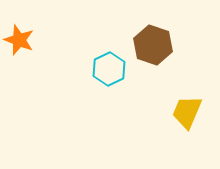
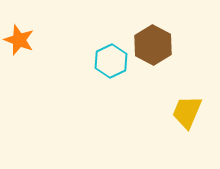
brown hexagon: rotated 9 degrees clockwise
cyan hexagon: moved 2 px right, 8 px up
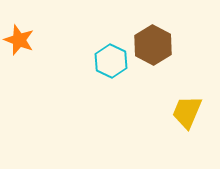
cyan hexagon: rotated 8 degrees counterclockwise
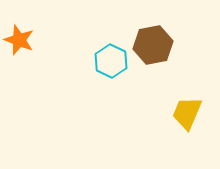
brown hexagon: rotated 21 degrees clockwise
yellow trapezoid: moved 1 px down
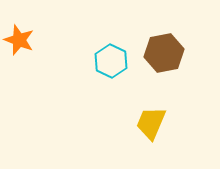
brown hexagon: moved 11 px right, 8 px down
yellow trapezoid: moved 36 px left, 10 px down
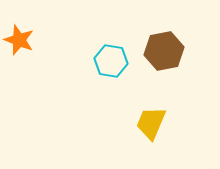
brown hexagon: moved 2 px up
cyan hexagon: rotated 16 degrees counterclockwise
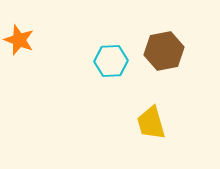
cyan hexagon: rotated 12 degrees counterclockwise
yellow trapezoid: rotated 39 degrees counterclockwise
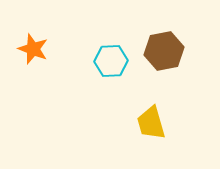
orange star: moved 14 px right, 9 px down
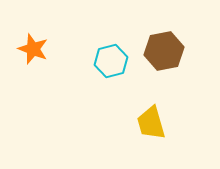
cyan hexagon: rotated 12 degrees counterclockwise
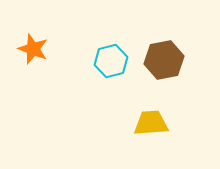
brown hexagon: moved 9 px down
yellow trapezoid: rotated 102 degrees clockwise
